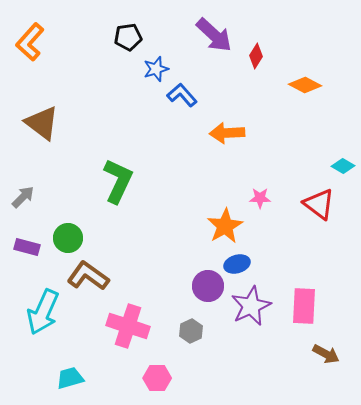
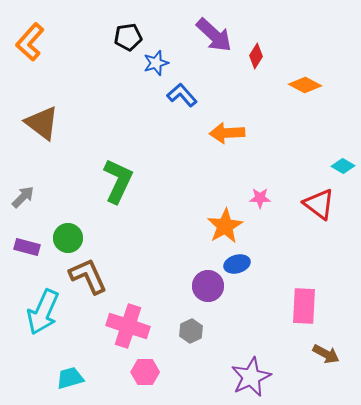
blue star: moved 6 px up
brown L-shape: rotated 30 degrees clockwise
purple star: moved 71 px down
pink hexagon: moved 12 px left, 6 px up
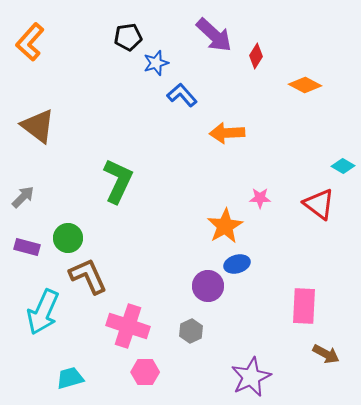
brown triangle: moved 4 px left, 3 px down
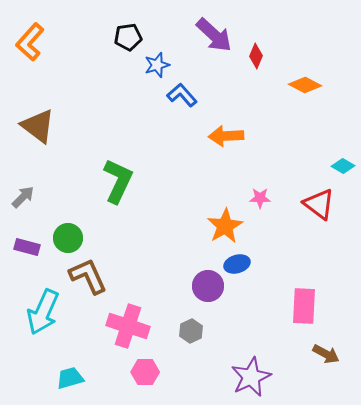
red diamond: rotated 10 degrees counterclockwise
blue star: moved 1 px right, 2 px down
orange arrow: moved 1 px left, 3 px down
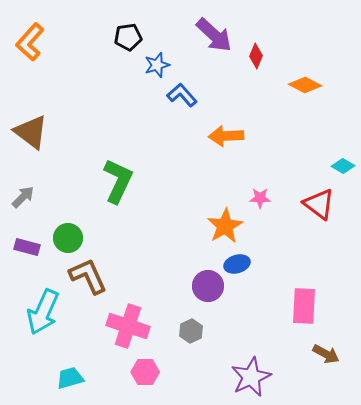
brown triangle: moved 7 px left, 6 px down
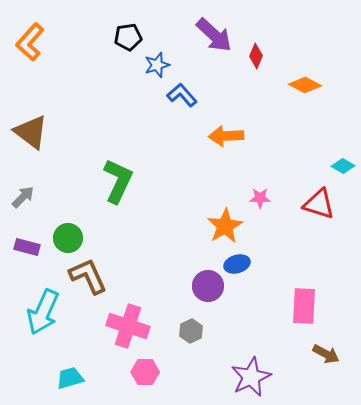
red triangle: rotated 20 degrees counterclockwise
